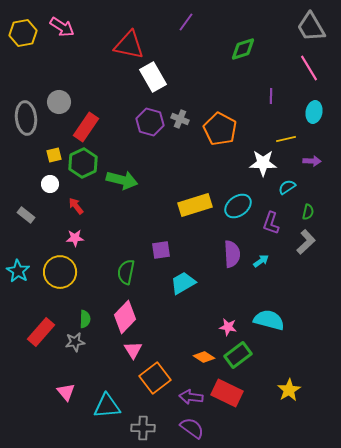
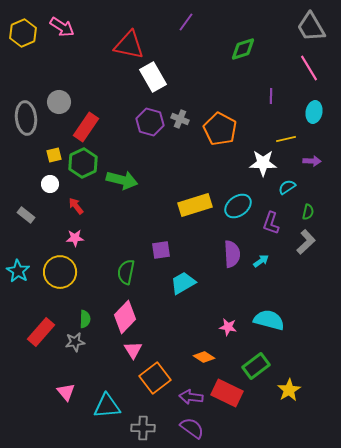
yellow hexagon at (23, 33): rotated 12 degrees counterclockwise
green rectangle at (238, 355): moved 18 px right, 11 px down
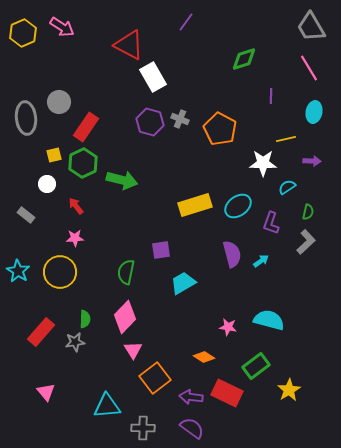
red triangle at (129, 45): rotated 16 degrees clockwise
green diamond at (243, 49): moved 1 px right, 10 px down
white circle at (50, 184): moved 3 px left
purple semicircle at (232, 254): rotated 12 degrees counterclockwise
pink triangle at (66, 392): moved 20 px left
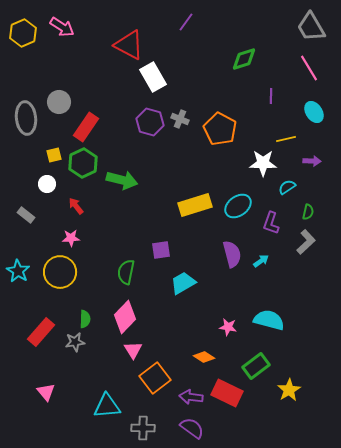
cyan ellipse at (314, 112): rotated 45 degrees counterclockwise
pink star at (75, 238): moved 4 px left
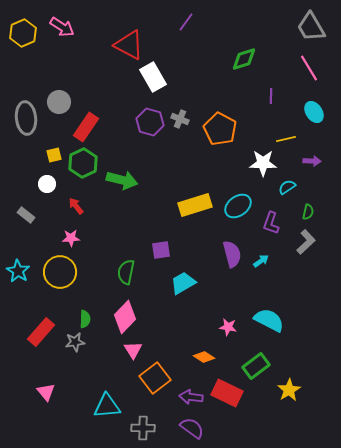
cyan semicircle at (269, 320): rotated 12 degrees clockwise
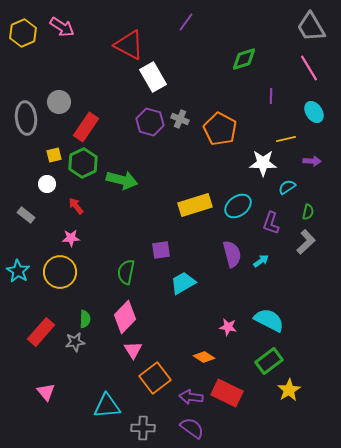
green rectangle at (256, 366): moved 13 px right, 5 px up
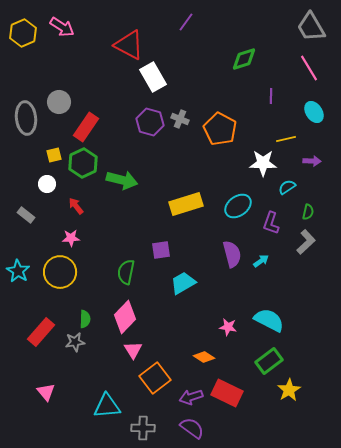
yellow rectangle at (195, 205): moved 9 px left, 1 px up
purple arrow at (191, 397): rotated 25 degrees counterclockwise
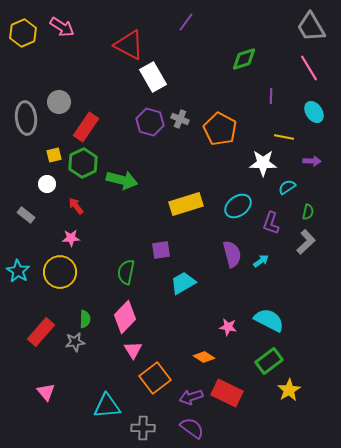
yellow line at (286, 139): moved 2 px left, 2 px up; rotated 24 degrees clockwise
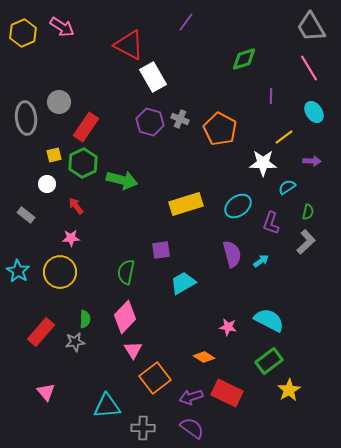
yellow line at (284, 137): rotated 48 degrees counterclockwise
